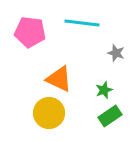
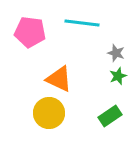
green star: moved 14 px right, 14 px up
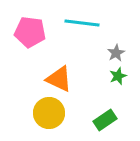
gray star: rotated 24 degrees clockwise
green rectangle: moved 5 px left, 4 px down
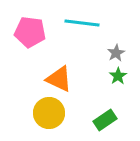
green star: rotated 12 degrees counterclockwise
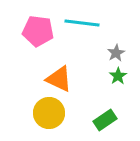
pink pentagon: moved 8 px right, 1 px up
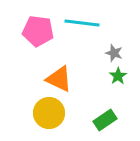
gray star: moved 2 px left; rotated 24 degrees counterclockwise
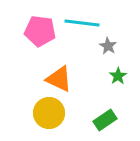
pink pentagon: moved 2 px right
gray star: moved 6 px left, 7 px up; rotated 12 degrees clockwise
